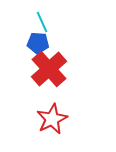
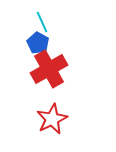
blue pentagon: rotated 25 degrees clockwise
red cross: rotated 12 degrees clockwise
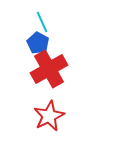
red star: moved 3 px left, 3 px up
